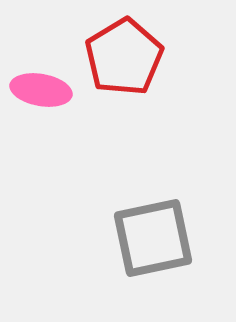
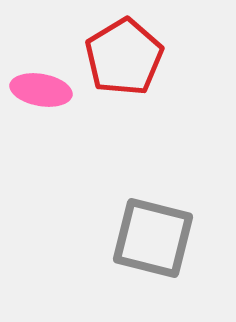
gray square: rotated 26 degrees clockwise
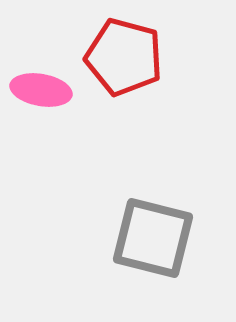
red pentagon: rotated 26 degrees counterclockwise
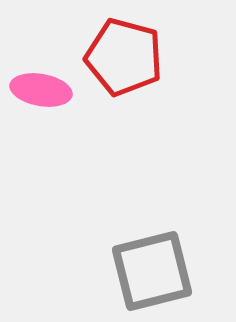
gray square: moved 1 px left, 33 px down; rotated 28 degrees counterclockwise
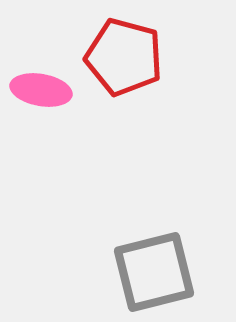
gray square: moved 2 px right, 1 px down
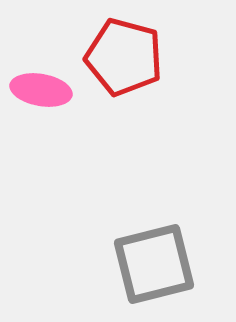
gray square: moved 8 px up
